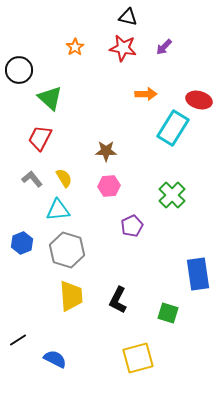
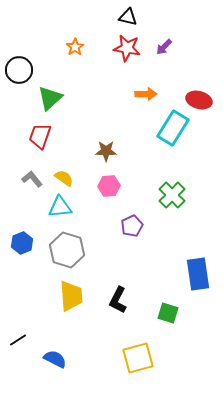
red star: moved 4 px right
green triangle: rotated 36 degrees clockwise
red trapezoid: moved 2 px up; rotated 8 degrees counterclockwise
yellow semicircle: rotated 24 degrees counterclockwise
cyan triangle: moved 2 px right, 3 px up
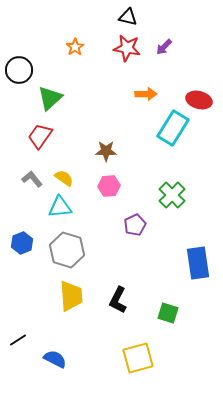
red trapezoid: rotated 16 degrees clockwise
purple pentagon: moved 3 px right, 1 px up
blue rectangle: moved 11 px up
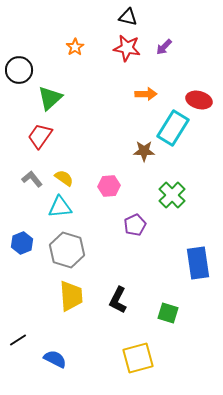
brown star: moved 38 px right
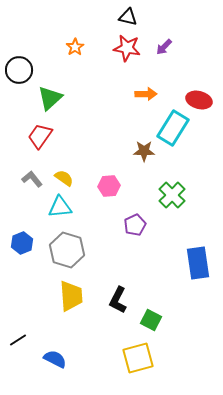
green square: moved 17 px left, 7 px down; rotated 10 degrees clockwise
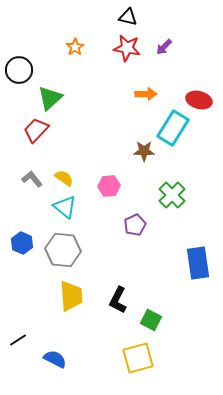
red trapezoid: moved 4 px left, 6 px up; rotated 8 degrees clockwise
cyan triangle: moved 5 px right; rotated 45 degrees clockwise
blue hexagon: rotated 15 degrees counterclockwise
gray hexagon: moved 4 px left; rotated 12 degrees counterclockwise
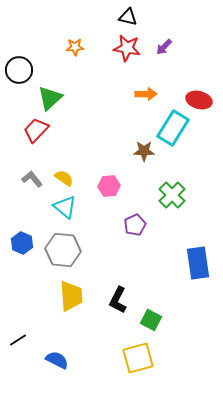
orange star: rotated 30 degrees clockwise
blue semicircle: moved 2 px right, 1 px down
